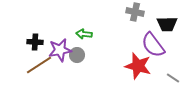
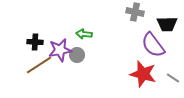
red star: moved 5 px right, 8 px down
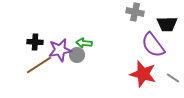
green arrow: moved 9 px down
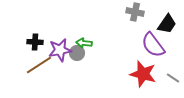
black trapezoid: rotated 55 degrees counterclockwise
gray circle: moved 2 px up
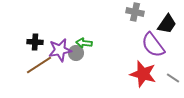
gray circle: moved 1 px left
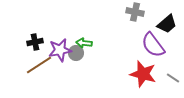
black trapezoid: rotated 15 degrees clockwise
black cross: rotated 14 degrees counterclockwise
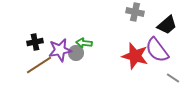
black trapezoid: moved 1 px down
purple semicircle: moved 4 px right, 5 px down
red star: moved 8 px left, 18 px up
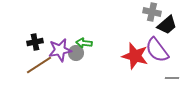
gray cross: moved 17 px right
gray line: moved 1 px left; rotated 32 degrees counterclockwise
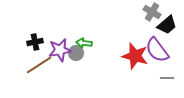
gray cross: rotated 18 degrees clockwise
gray line: moved 5 px left
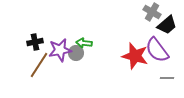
brown line: rotated 24 degrees counterclockwise
